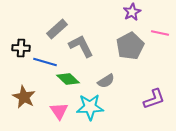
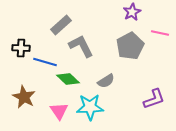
gray rectangle: moved 4 px right, 4 px up
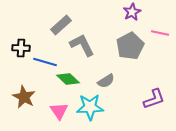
gray L-shape: moved 1 px right, 1 px up
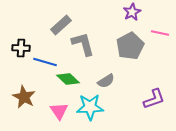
gray L-shape: moved 1 px right, 1 px up; rotated 12 degrees clockwise
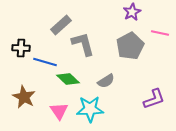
cyan star: moved 2 px down
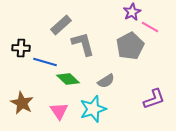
pink line: moved 10 px left, 6 px up; rotated 18 degrees clockwise
brown star: moved 2 px left, 6 px down
cyan star: moved 3 px right; rotated 16 degrees counterclockwise
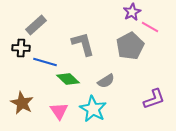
gray rectangle: moved 25 px left
cyan star: rotated 24 degrees counterclockwise
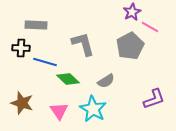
gray rectangle: rotated 45 degrees clockwise
brown star: rotated 10 degrees counterclockwise
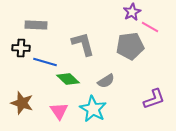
gray pentagon: rotated 20 degrees clockwise
